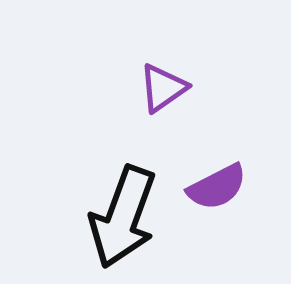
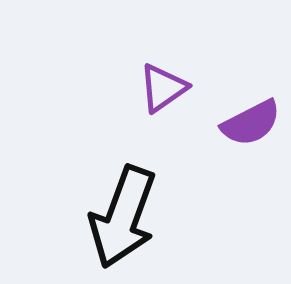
purple semicircle: moved 34 px right, 64 px up
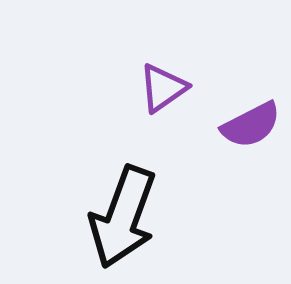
purple semicircle: moved 2 px down
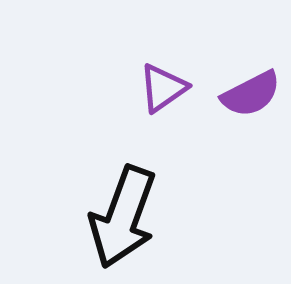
purple semicircle: moved 31 px up
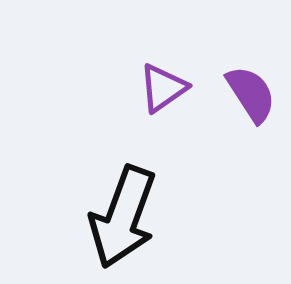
purple semicircle: rotated 96 degrees counterclockwise
